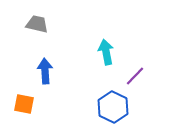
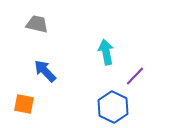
blue arrow: rotated 40 degrees counterclockwise
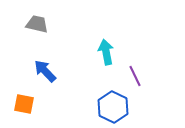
purple line: rotated 70 degrees counterclockwise
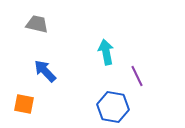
purple line: moved 2 px right
blue hexagon: rotated 16 degrees counterclockwise
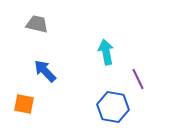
purple line: moved 1 px right, 3 px down
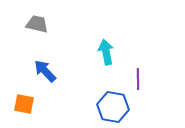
purple line: rotated 25 degrees clockwise
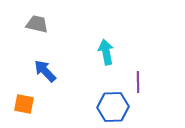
purple line: moved 3 px down
blue hexagon: rotated 12 degrees counterclockwise
